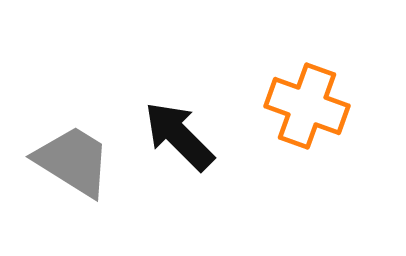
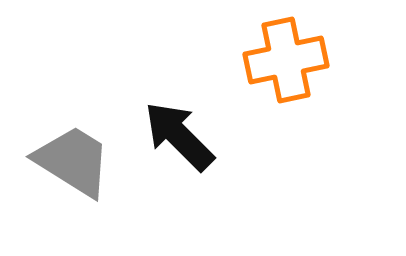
orange cross: moved 21 px left, 46 px up; rotated 32 degrees counterclockwise
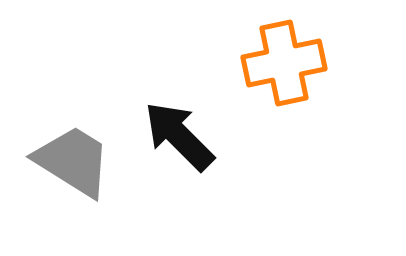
orange cross: moved 2 px left, 3 px down
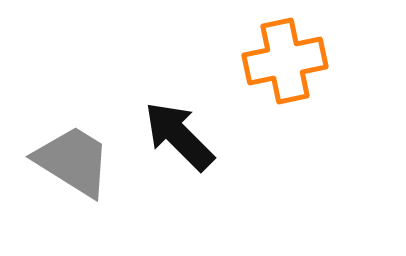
orange cross: moved 1 px right, 2 px up
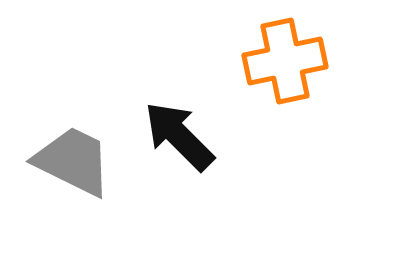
gray trapezoid: rotated 6 degrees counterclockwise
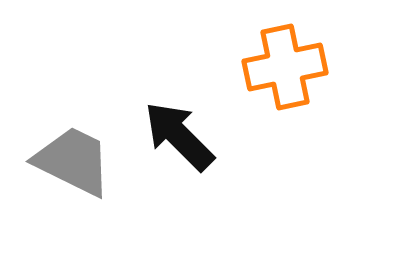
orange cross: moved 6 px down
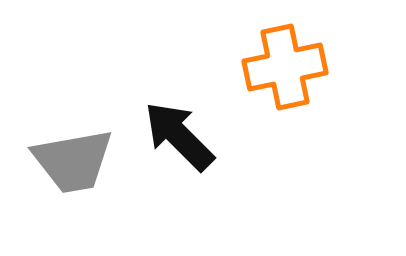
gray trapezoid: rotated 144 degrees clockwise
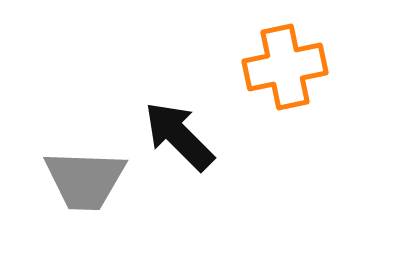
gray trapezoid: moved 12 px right, 19 px down; rotated 12 degrees clockwise
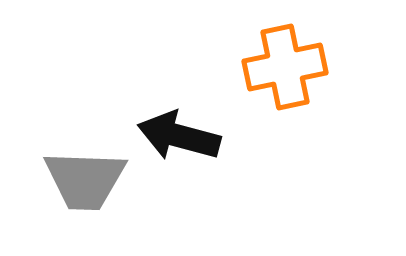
black arrow: rotated 30 degrees counterclockwise
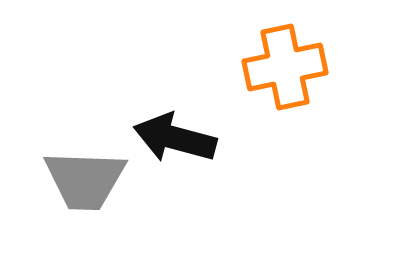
black arrow: moved 4 px left, 2 px down
